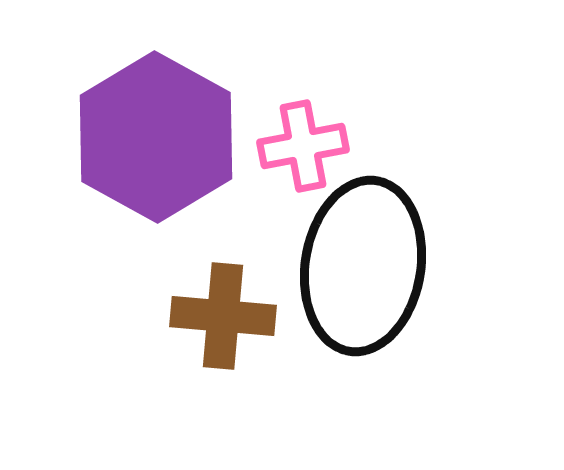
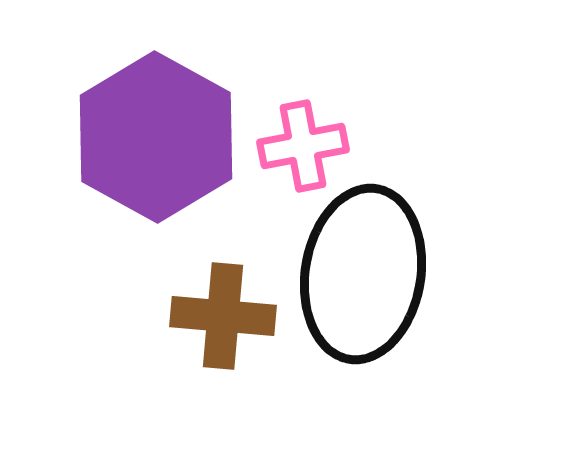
black ellipse: moved 8 px down
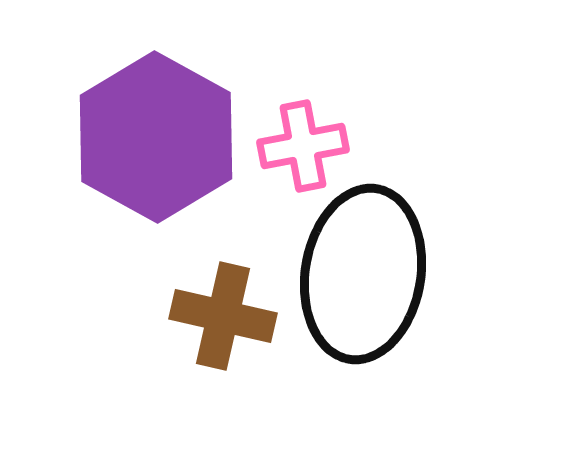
brown cross: rotated 8 degrees clockwise
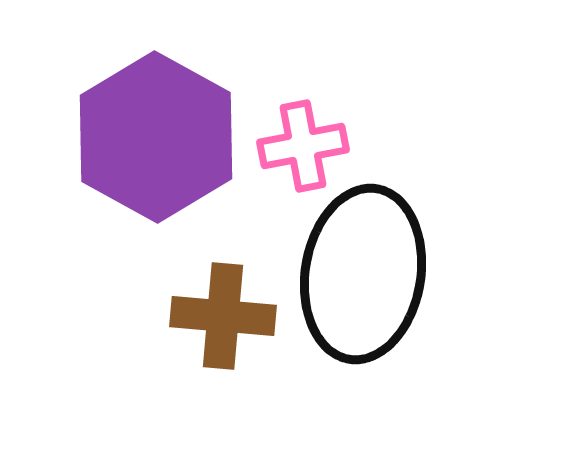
brown cross: rotated 8 degrees counterclockwise
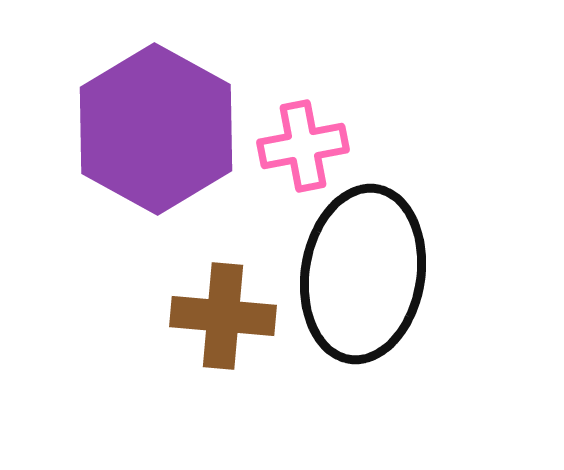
purple hexagon: moved 8 px up
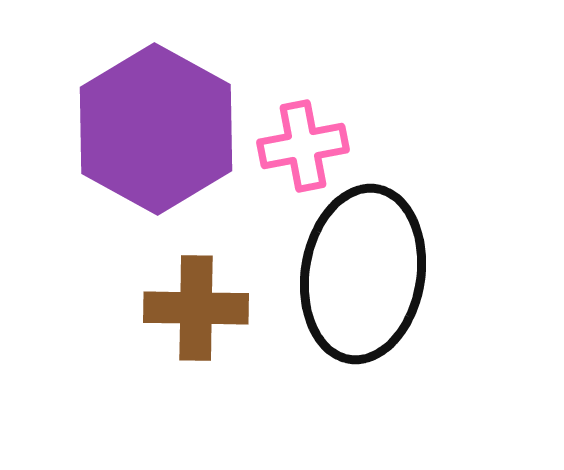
brown cross: moved 27 px left, 8 px up; rotated 4 degrees counterclockwise
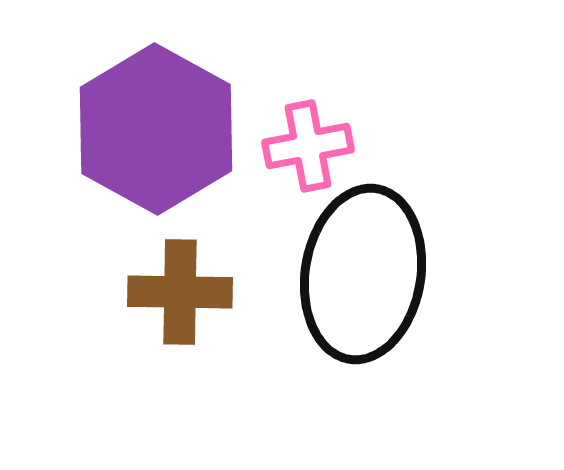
pink cross: moved 5 px right
brown cross: moved 16 px left, 16 px up
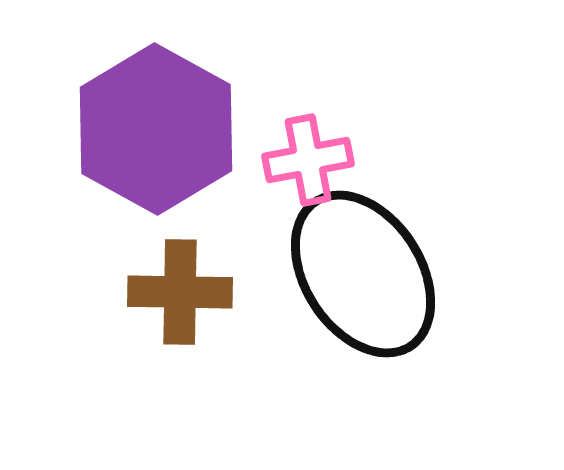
pink cross: moved 14 px down
black ellipse: rotated 42 degrees counterclockwise
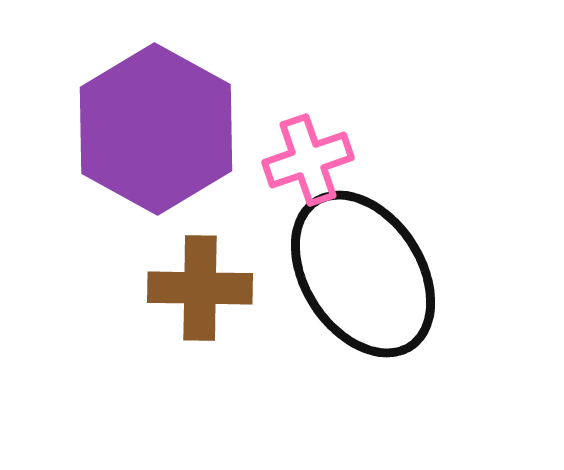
pink cross: rotated 8 degrees counterclockwise
brown cross: moved 20 px right, 4 px up
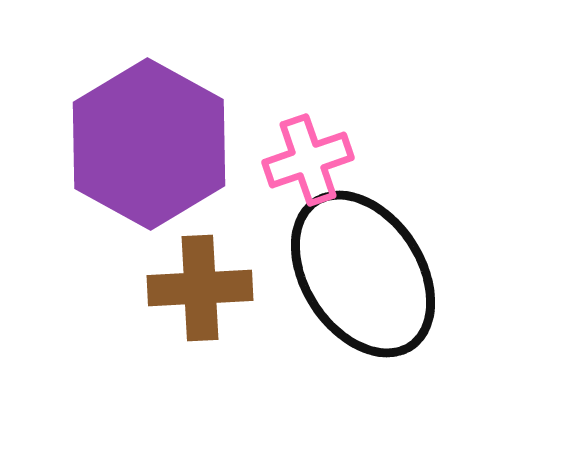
purple hexagon: moved 7 px left, 15 px down
brown cross: rotated 4 degrees counterclockwise
